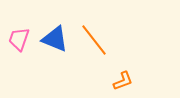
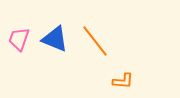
orange line: moved 1 px right, 1 px down
orange L-shape: rotated 25 degrees clockwise
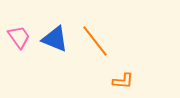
pink trapezoid: moved 2 px up; rotated 125 degrees clockwise
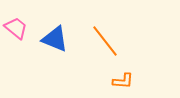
pink trapezoid: moved 3 px left, 9 px up; rotated 15 degrees counterclockwise
orange line: moved 10 px right
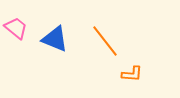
orange L-shape: moved 9 px right, 7 px up
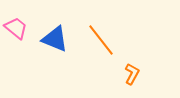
orange line: moved 4 px left, 1 px up
orange L-shape: rotated 65 degrees counterclockwise
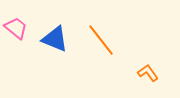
orange L-shape: moved 16 px right, 1 px up; rotated 65 degrees counterclockwise
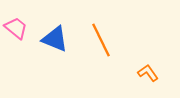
orange line: rotated 12 degrees clockwise
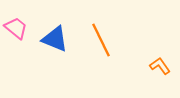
orange L-shape: moved 12 px right, 7 px up
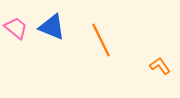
blue triangle: moved 3 px left, 12 px up
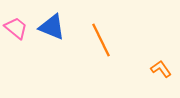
orange L-shape: moved 1 px right, 3 px down
